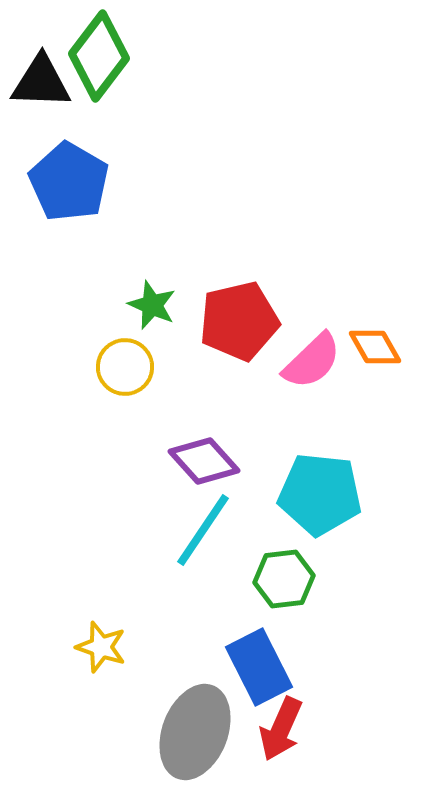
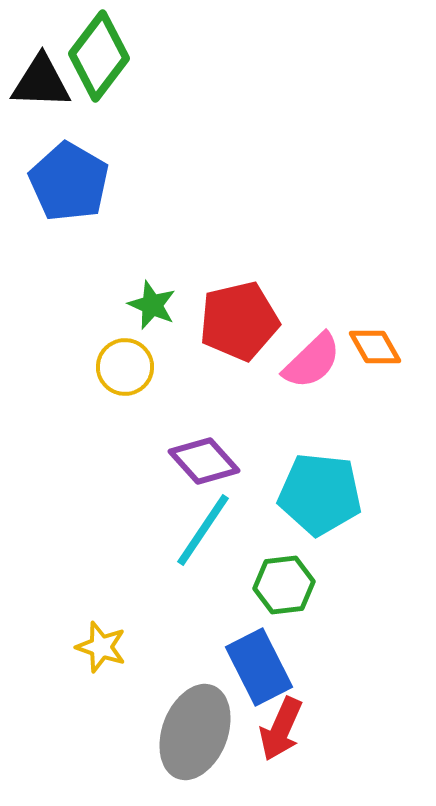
green hexagon: moved 6 px down
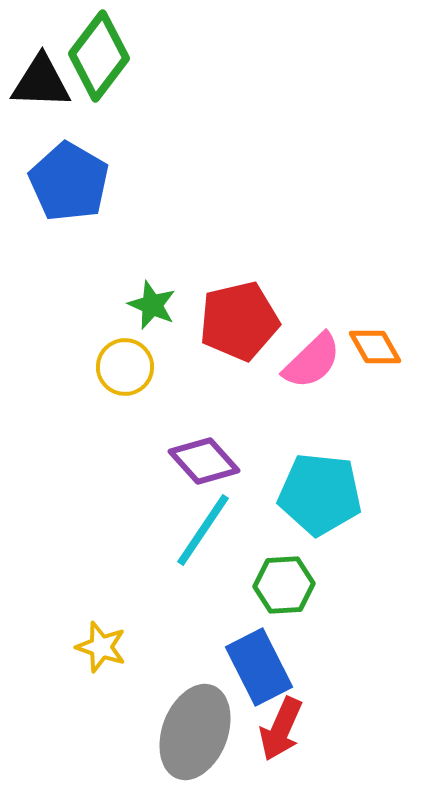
green hexagon: rotated 4 degrees clockwise
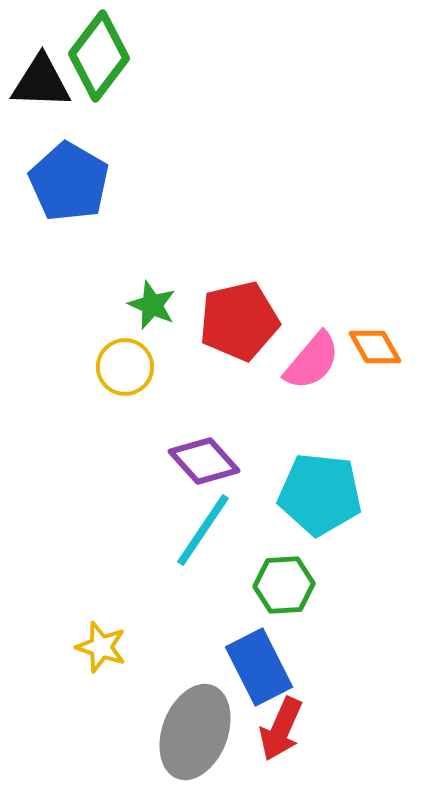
pink semicircle: rotated 6 degrees counterclockwise
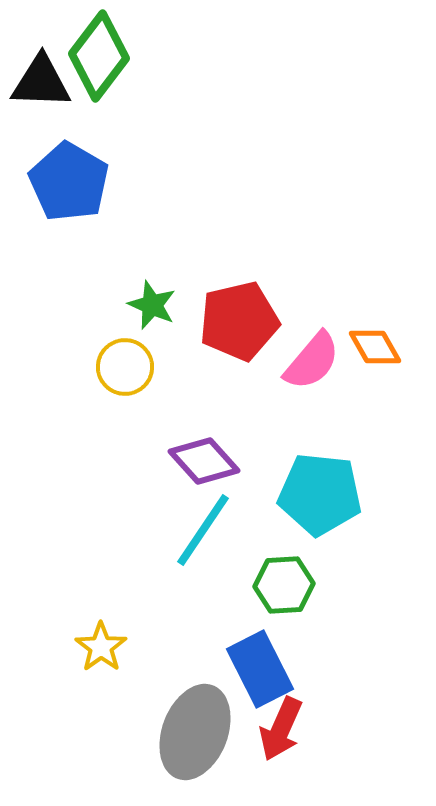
yellow star: rotated 18 degrees clockwise
blue rectangle: moved 1 px right, 2 px down
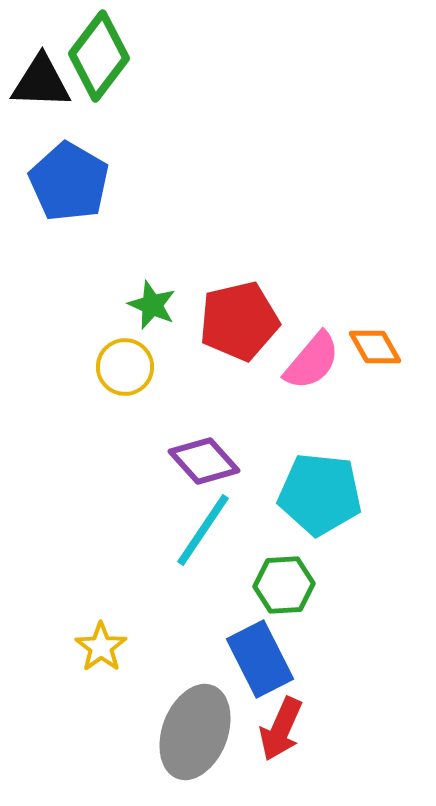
blue rectangle: moved 10 px up
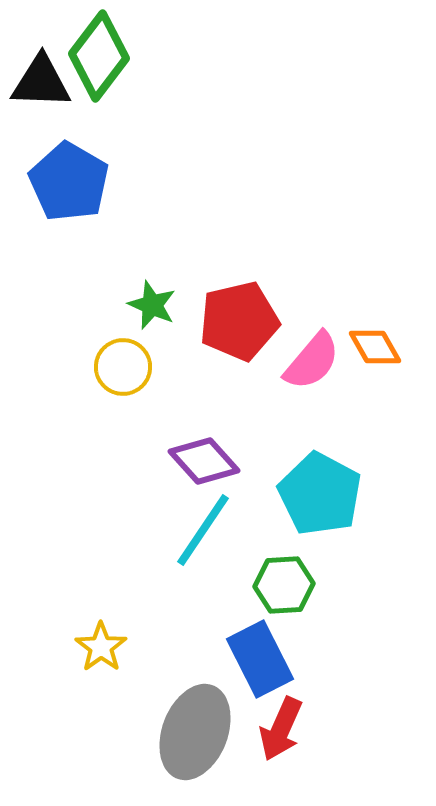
yellow circle: moved 2 px left
cyan pentagon: rotated 22 degrees clockwise
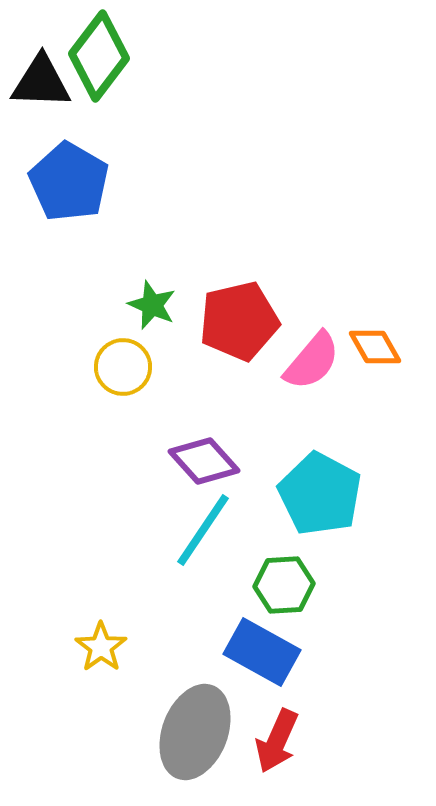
blue rectangle: moved 2 px right, 7 px up; rotated 34 degrees counterclockwise
red arrow: moved 4 px left, 12 px down
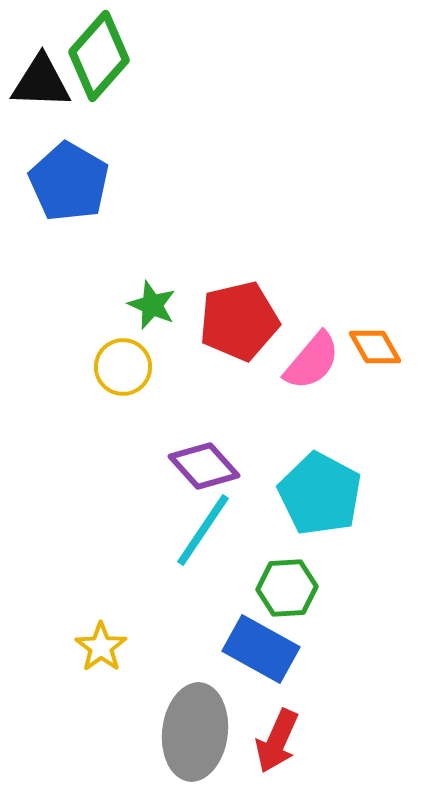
green diamond: rotated 4 degrees clockwise
purple diamond: moved 5 px down
green hexagon: moved 3 px right, 3 px down
blue rectangle: moved 1 px left, 3 px up
gray ellipse: rotated 14 degrees counterclockwise
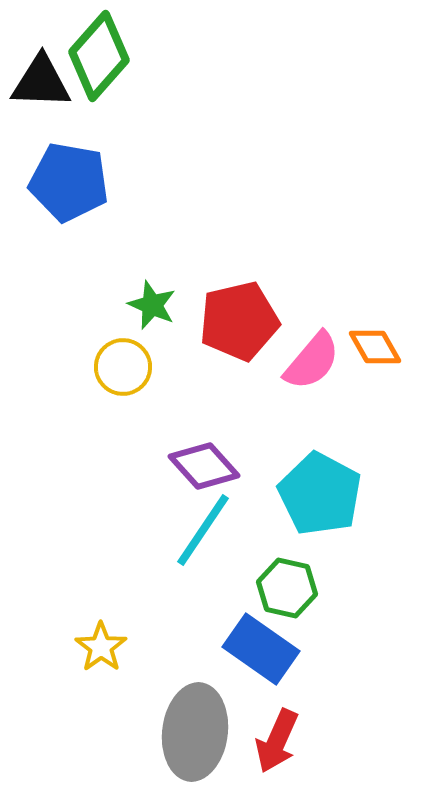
blue pentagon: rotated 20 degrees counterclockwise
green hexagon: rotated 16 degrees clockwise
blue rectangle: rotated 6 degrees clockwise
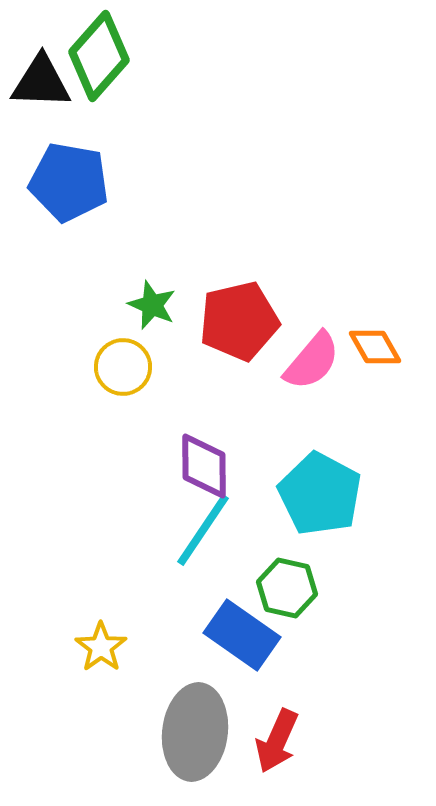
purple diamond: rotated 42 degrees clockwise
blue rectangle: moved 19 px left, 14 px up
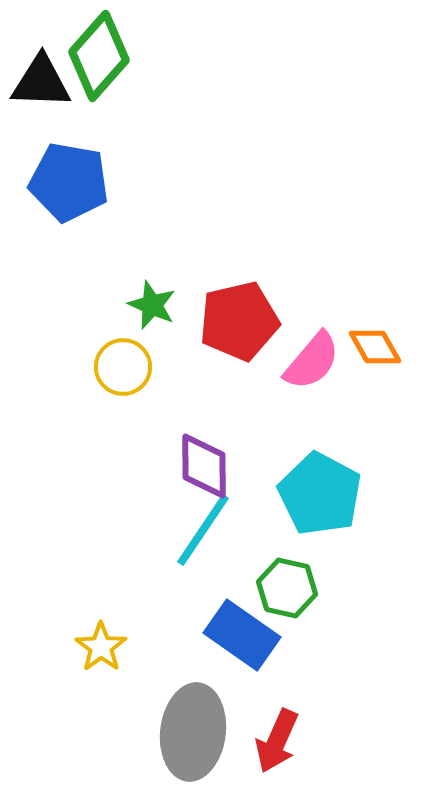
gray ellipse: moved 2 px left
